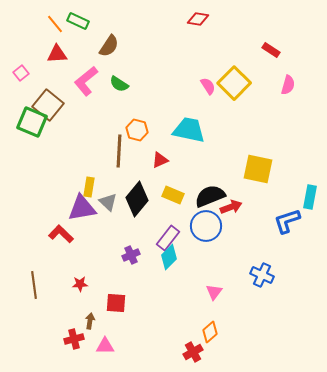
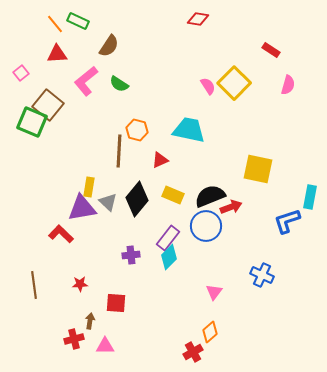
purple cross at (131, 255): rotated 18 degrees clockwise
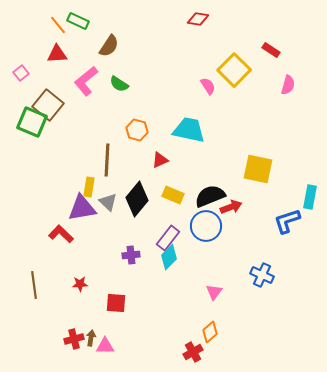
orange line at (55, 24): moved 3 px right, 1 px down
yellow square at (234, 83): moved 13 px up
brown line at (119, 151): moved 12 px left, 9 px down
brown arrow at (90, 321): moved 1 px right, 17 px down
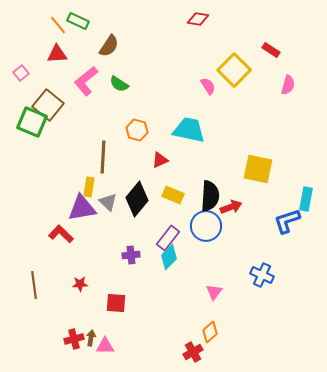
brown line at (107, 160): moved 4 px left, 3 px up
black semicircle at (210, 196): rotated 116 degrees clockwise
cyan rectangle at (310, 197): moved 4 px left, 2 px down
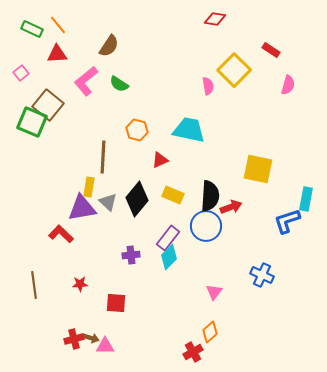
red diamond at (198, 19): moved 17 px right
green rectangle at (78, 21): moved 46 px left, 8 px down
pink semicircle at (208, 86): rotated 24 degrees clockwise
brown arrow at (91, 338): rotated 98 degrees clockwise
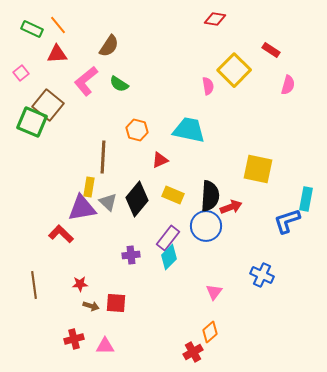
brown arrow at (91, 338): moved 32 px up
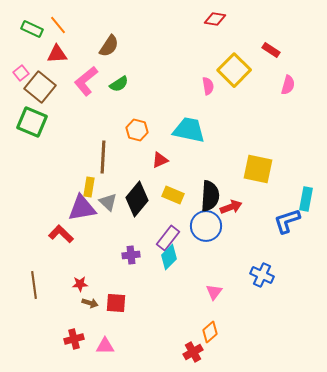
green semicircle at (119, 84): rotated 66 degrees counterclockwise
brown square at (48, 105): moved 8 px left, 18 px up
brown arrow at (91, 306): moved 1 px left, 3 px up
